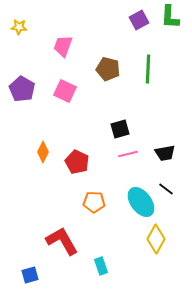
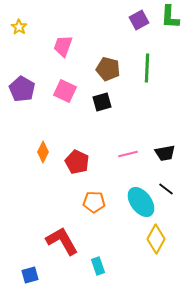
yellow star: rotated 28 degrees clockwise
green line: moved 1 px left, 1 px up
black square: moved 18 px left, 27 px up
cyan rectangle: moved 3 px left
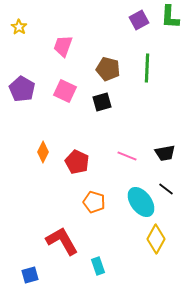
pink line: moved 1 px left, 2 px down; rotated 36 degrees clockwise
orange pentagon: rotated 15 degrees clockwise
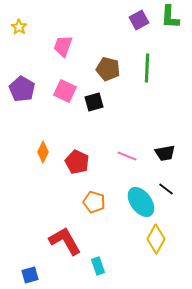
black square: moved 8 px left
red L-shape: moved 3 px right
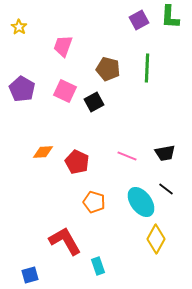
black square: rotated 12 degrees counterclockwise
orange diamond: rotated 60 degrees clockwise
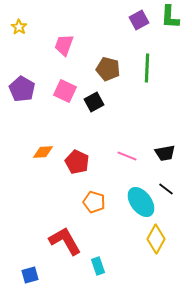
pink trapezoid: moved 1 px right, 1 px up
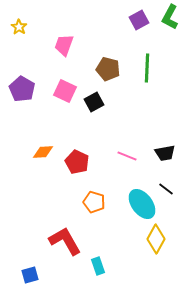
green L-shape: rotated 25 degrees clockwise
cyan ellipse: moved 1 px right, 2 px down
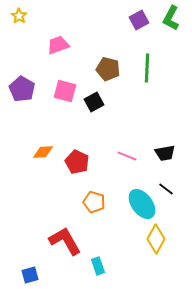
green L-shape: moved 1 px right, 1 px down
yellow star: moved 11 px up
pink trapezoid: moved 6 px left; rotated 50 degrees clockwise
pink square: rotated 10 degrees counterclockwise
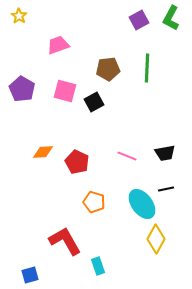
brown pentagon: rotated 20 degrees counterclockwise
black line: rotated 49 degrees counterclockwise
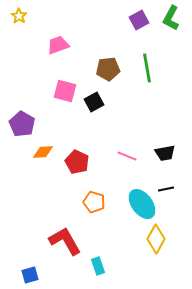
green line: rotated 12 degrees counterclockwise
purple pentagon: moved 35 px down
